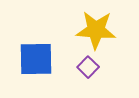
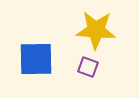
purple square: rotated 25 degrees counterclockwise
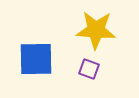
purple square: moved 1 px right, 2 px down
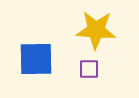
purple square: rotated 20 degrees counterclockwise
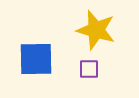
yellow star: rotated 12 degrees clockwise
